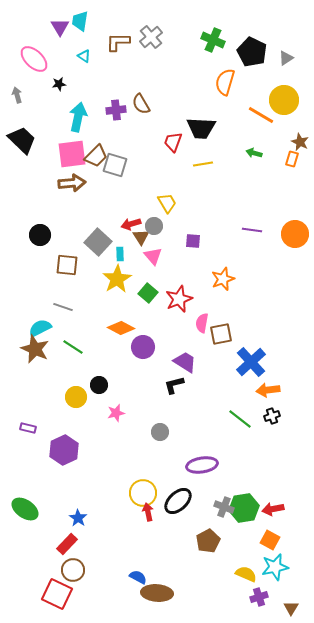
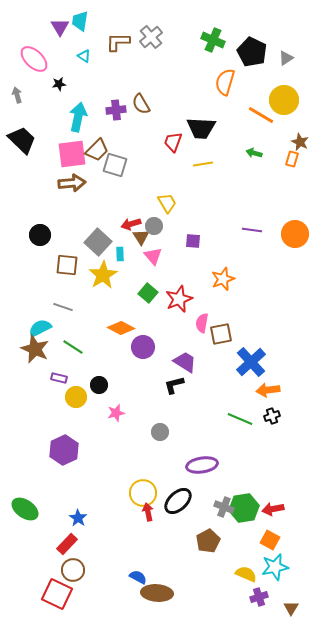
brown trapezoid at (96, 156): moved 1 px right, 6 px up
yellow star at (117, 279): moved 14 px left, 4 px up
green line at (240, 419): rotated 15 degrees counterclockwise
purple rectangle at (28, 428): moved 31 px right, 50 px up
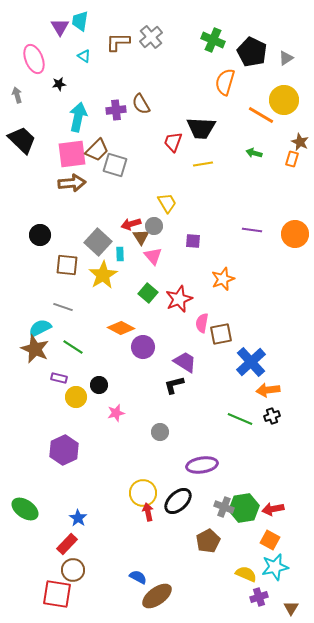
pink ellipse at (34, 59): rotated 24 degrees clockwise
brown ellipse at (157, 593): moved 3 px down; rotated 40 degrees counterclockwise
red square at (57, 594): rotated 16 degrees counterclockwise
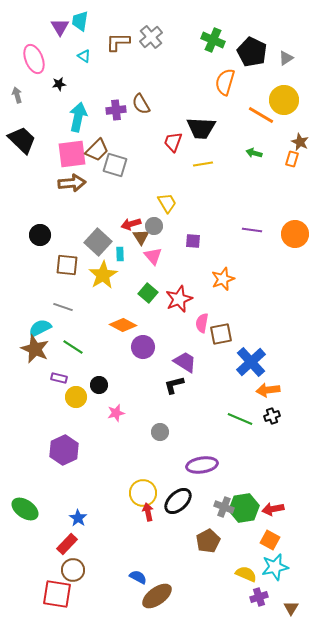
orange diamond at (121, 328): moved 2 px right, 3 px up
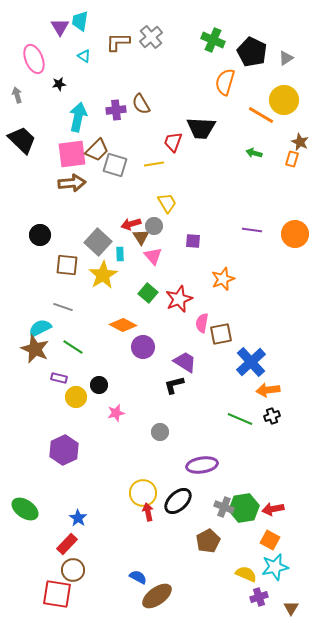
yellow line at (203, 164): moved 49 px left
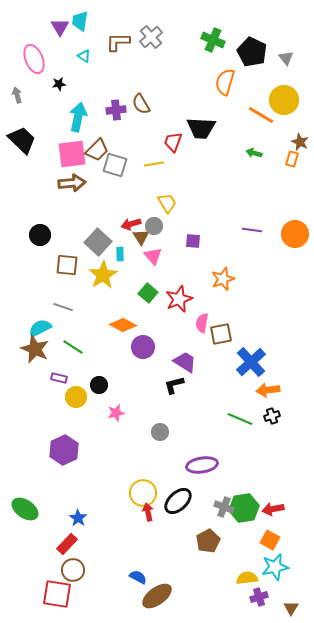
gray triangle at (286, 58): rotated 35 degrees counterclockwise
yellow semicircle at (246, 574): moved 1 px right, 4 px down; rotated 30 degrees counterclockwise
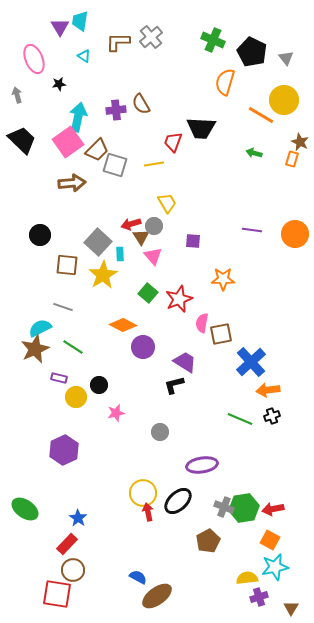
pink square at (72, 154): moved 4 px left, 12 px up; rotated 28 degrees counterclockwise
orange star at (223, 279): rotated 20 degrees clockwise
brown star at (35, 349): rotated 24 degrees clockwise
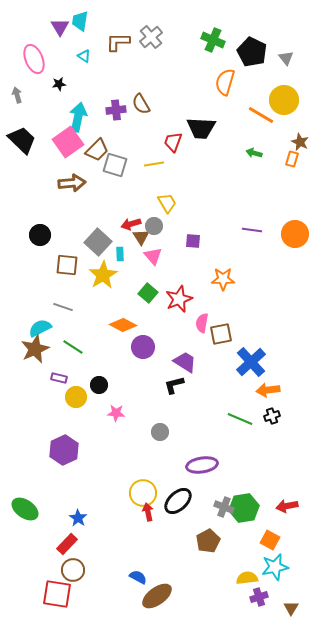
pink star at (116, 413): rotated 18 degrees clockwise
red arrow at (273, 509): moved 14 px right, 3 px up
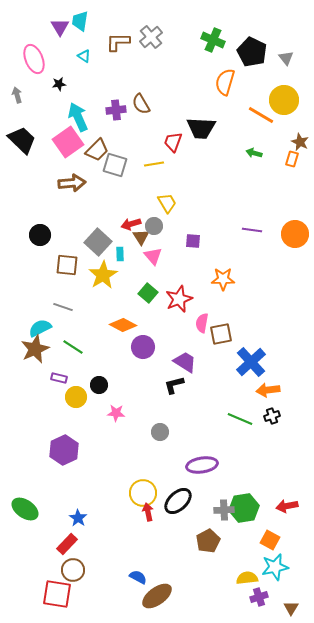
cyan arrow at (78, 117): rotated 36 degrees counterclockwise
gray cross at (224, 507): moved 3 px down; rotated 24 degrees counterclockwise
